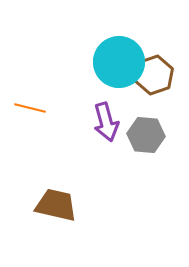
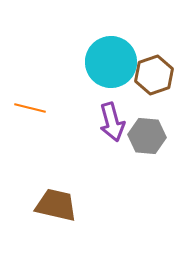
cyan circle: moved 8 px left
purple arrow: moved 6 px right
gray hexagon: moved 1 px right, 1 px down
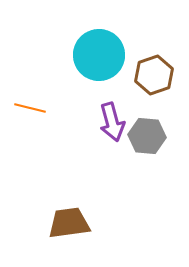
cyan circle: moved 12 px left, 7 px up
brown trapezoid: moved 13 px right, 18 px down; rotated 21 degrees counterclockwise
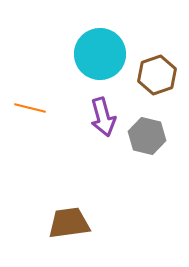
cyan circle: moved 1 px right, 1 px up
brown hexagon: moved 3 px right
purple arrow: moved 9 px left, 5 px up
gray hexagon: rotated 9 degrees clockwise
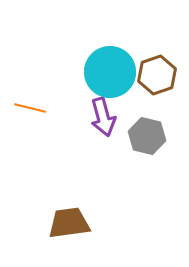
cyan circle: moved 10 px right, 18 px down
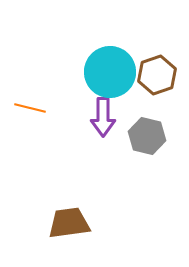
purple arrow: rotated 15 degrees clockwise
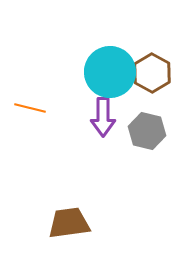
brown hexagon: moved 5 px left, 2 px up; rotated 12 degrees counterclockwise
gray hexagon: moved 5 px up
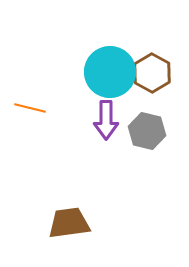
purple arrow: moved 3 px right, 3 px down
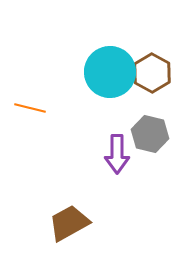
purple arrow: moved 11 px right, 34 px down
gray hexagon: moved 3 px right, 3 px down
brown trapezoid: rotated 21 degrees counterclockwise
